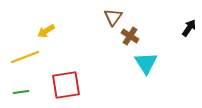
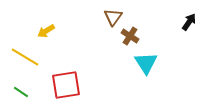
black arrow: moved 6 px up
yellow line: rotated 52 degrees clockwise
green line: rotated 42 degrees clockwise
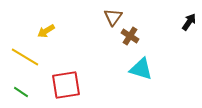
cyan triangle: moved 5 px left, 6 px down; rotated 40 degrees counterclockwise
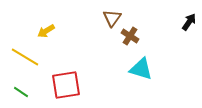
brown triangle: moved 1 px left, 1 px down
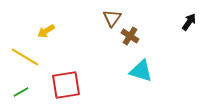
cyan triangle: moved 2 px down
green line: rotated 63 degrees counterclockwise
